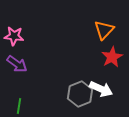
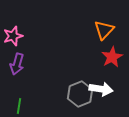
pink star: moved 1 px left; rotated 24 degrees counterclockwise
purple arrow: rotated 70 degrees clockwise
white arrow: rotated 15 degrees counterclockwise
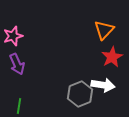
purple arrow: rotated 40 degrees counterclockwise
white arrow: moved 2 px right, 4 px up
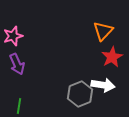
orange triangle: moved 1 px left, 1 px down
